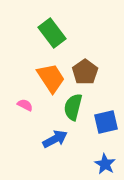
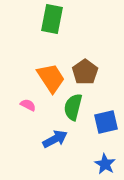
green rectangle: moved 14 px up; rotated 48 degrees clockwise
pink semicircle: moved 3 px right
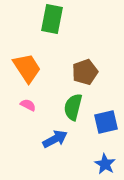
brown pentagon: rotated 15 degrees clockwise
orange trapezoid: moved 24 px left, 10 px up
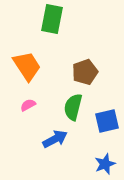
orange trapezoid: moved 2 px up
pink semicircle: rotated 56 degrees counterclockwise
blue square: moved 1 px right, 1 px up
blue star: rotated 20 degrees clockwise
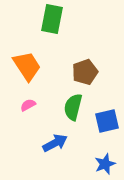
blue arrow: moved 4 px down
